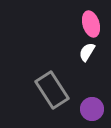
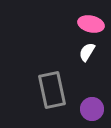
pink ellipse: rotated 60 degrees counterclockwise
gray rectangle: rotated 21 degrees clockwise
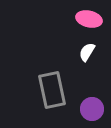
pink ellipse: moved 2 px left, 5 px up
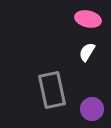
pink ellipse: moved 1 px left
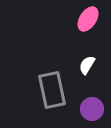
pink ellipse: rotated 70 degrees counterclockwise
white semicircle: moved 13 px down
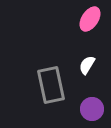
pink ellipse: moved 2 px right
gray rectangle: moved 1 px left, 5 px up
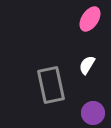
purple circle: moved 1 px right, 4 px down
